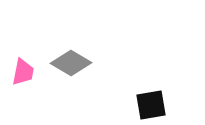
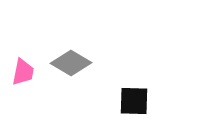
black square: moved 17 px left, 4 px up; rotated 12 degrees clockwise
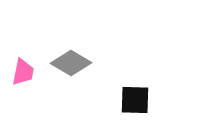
black square: moved 1 px right, 1 px up
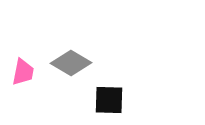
black square: moved 26 px left
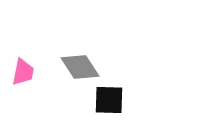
gray diamond: moved 9 px right, 4 px down; rotated 27 degrees clockwise
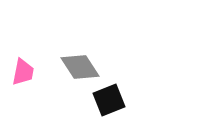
black square: rotated 24 degrees counterclockwise
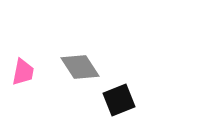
black square: moved 10 px right
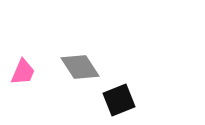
pink trapezoid: rotated 12 degrees clockwise
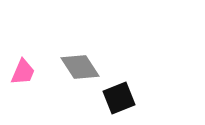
black square: moved 2 px up
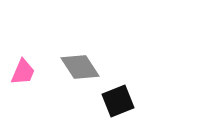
black square: moved 1 px left, 3 px down
